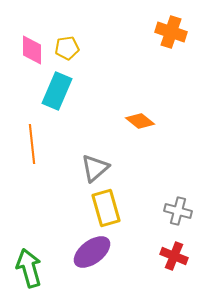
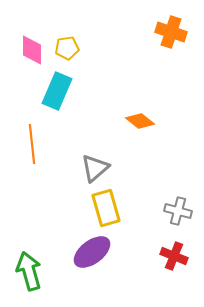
green arrow: moved 3 px down
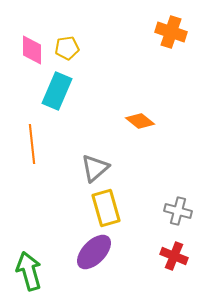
purple ellipse: moved 2 px right; rotated 9 degrees counterclockwise
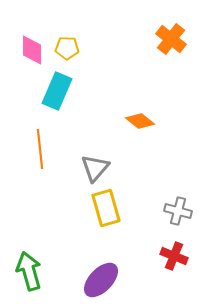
orange cross: moved 7 px down; rotated 20 degrees clockwise
yellow pentagon: rotated 10 degrees clockwise
orange line: moved 8 px right, 5 px down
gray triangle: rotated 8 degrees counterclockwise
purple ellipse: moved 7 px right, 28 px down
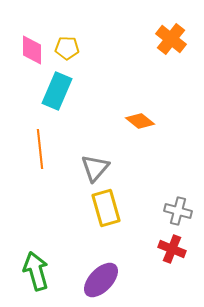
red cross: moved 2 px left, 7 px up
green arrow: moved 7 px right
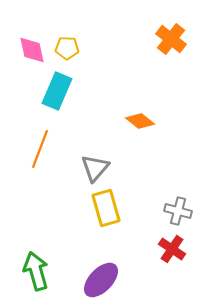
pink diamond: rotated 12 degrees counterclockwise
orange line: rotated 27 degrees clockwise
red cross: rotated 12 degrees clockwise
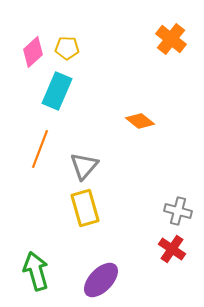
pink diamond: moved 1 px right, 2 px down; rotated 60 degrees clockwise
gray triangle: moved 11 px left, 2 px up
yellow rectangle: moved 21 px left
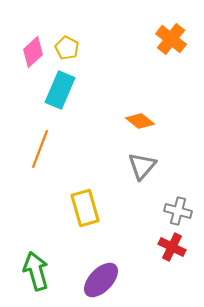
yellow pentagon: rotated 25 degrees clockwise
cyan rectangle: moved 3 px right, 1 px up
gray triangle: moved 58 px right
red cross: moved 2 px up; rotated 8 degrees counterclockwise
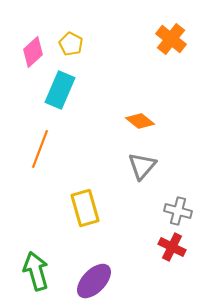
yellow pentagon: moved 4 px right, 4 px up
purple ellipse: moved 7 px left, 1 px down
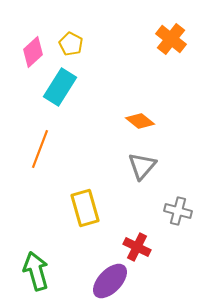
cyan rectangle: moved 3 px up; rotated 9 degrees clockwise
red cross: moved 35 px left
purple ellipse: moved 16 px right
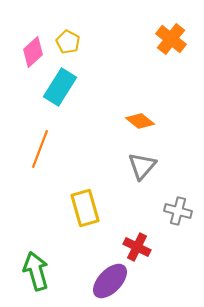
yellow pentagon: moved 3 px left, 2 px up
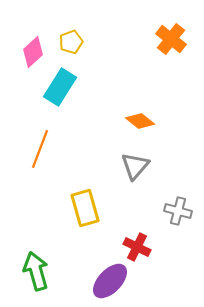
yellow pentagon: moved 3 px right; rotated 25 degrees clockwise
gray triangle: moved 7 px left
